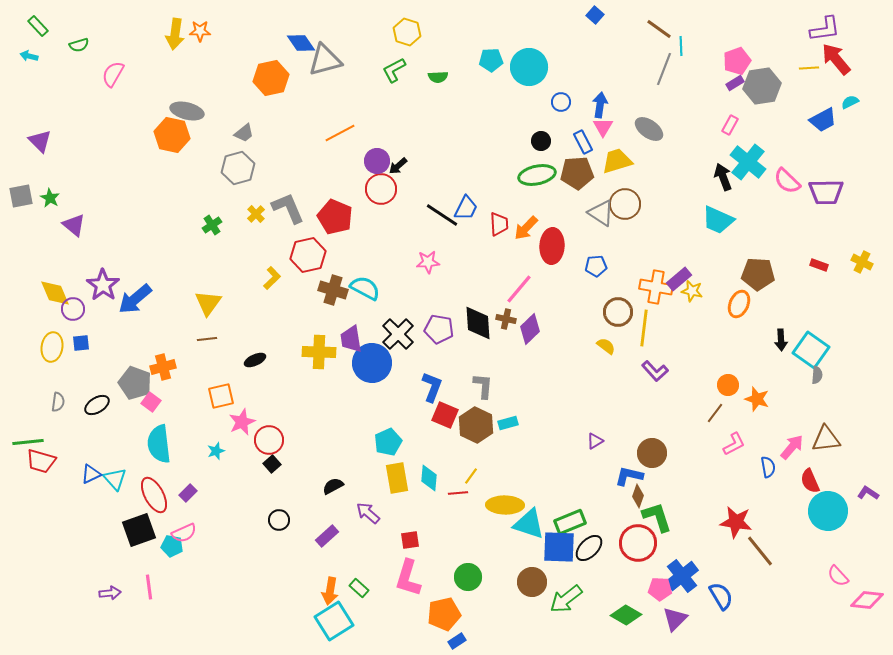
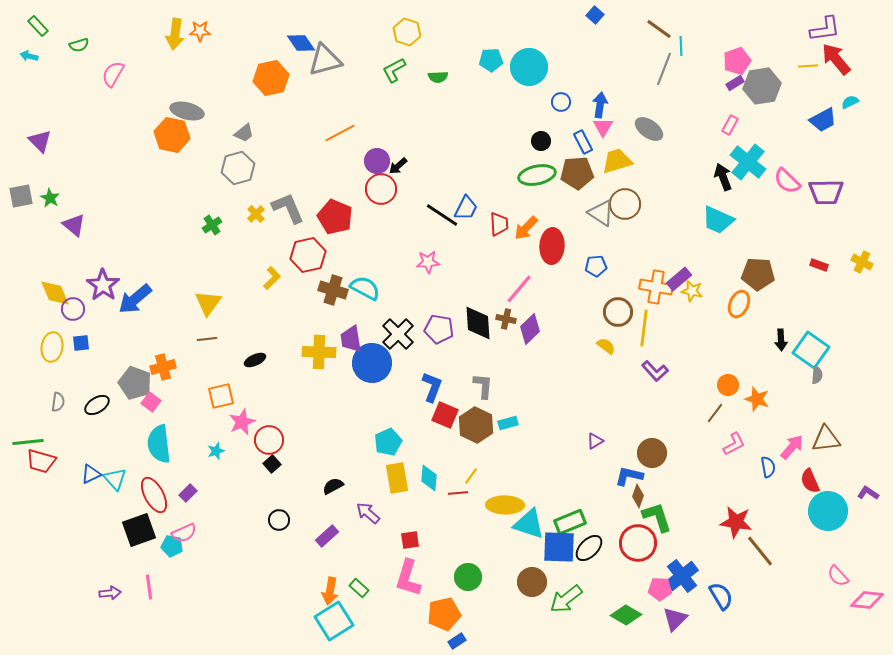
yellow line at (809, 68): moved 1 px left, 2 px up
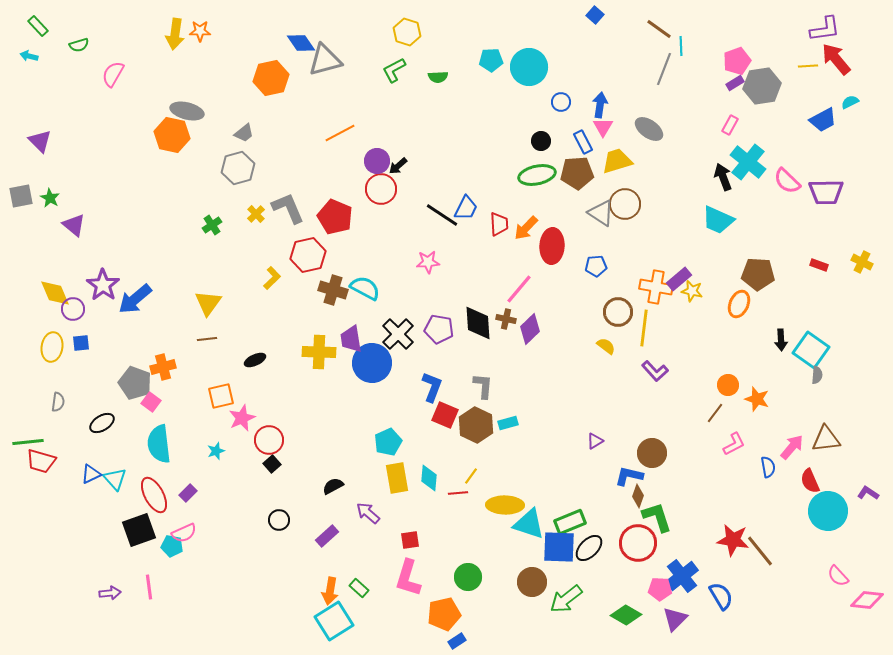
black ellipse at (97, 405): moved 5 px right, 18 px down
pink star at (242, 422): moved 4 px up
red star at (736, 522): moved 3 px left, 18 px down
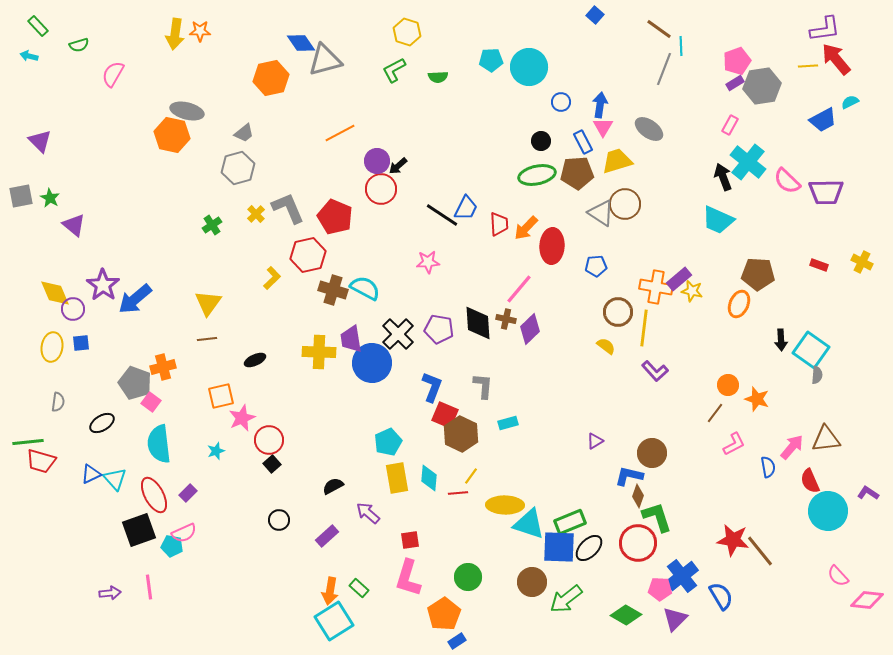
brown hexagon at (476, 425): moved 15 px left, 9 px down
orange pentagon at (444, 614): rotated 20 degrees counterclockwise
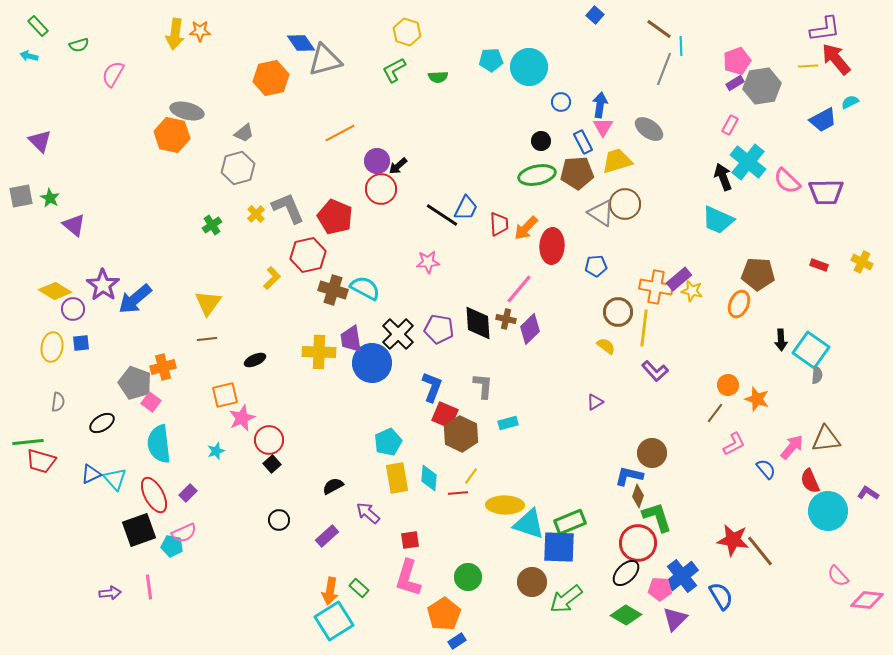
yellow diamond at (55, 293): moved 2 px up; rotated 36 degrees counterclockwise
orange square at (221, 396): moved 4 px right, 1 px up
purple triangle at (595, 441): moved 39 px up
blue semicircle at (768, 467): moved 2 px left, 2 px down; rotated 30 degrees counterclockwise
black ellipse at (589, 548): moved 37 px right, 25 px down
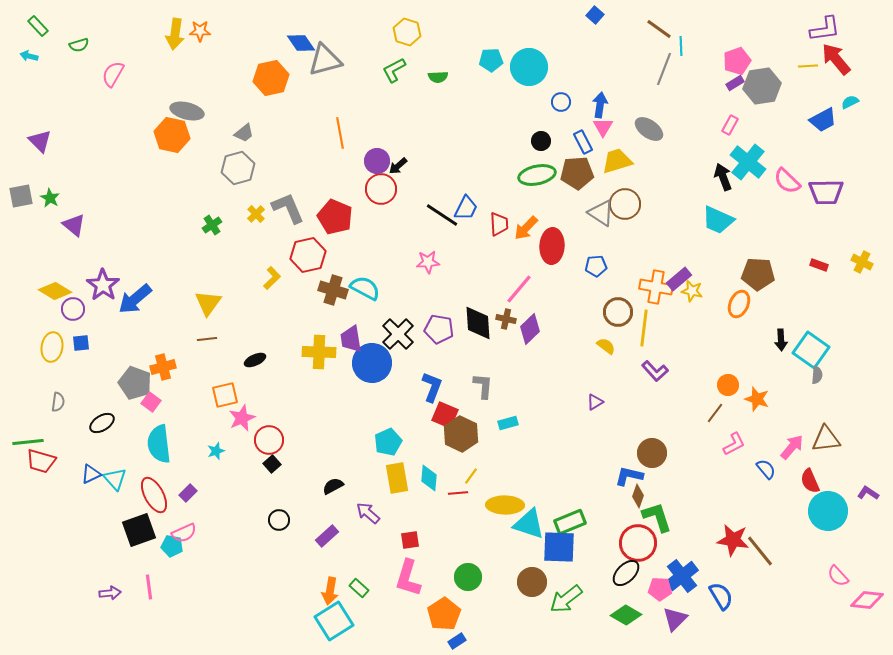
orange line at (340, 133): rotated 72 degrees counterclockwise
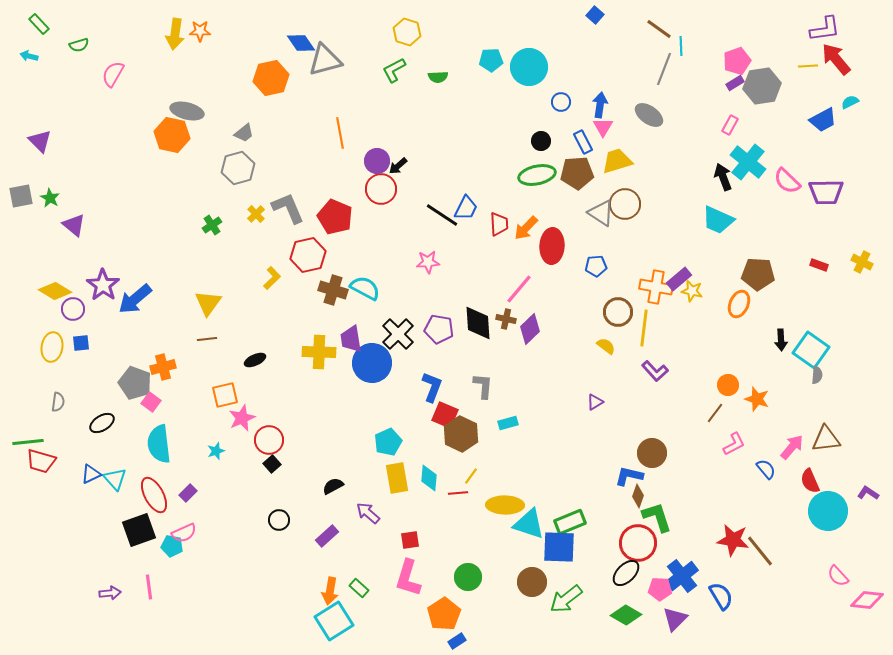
green rectangle at (38, 26): moved 1 px right, 2 px up
gray ellipse at (649, 129): moved 14 px up
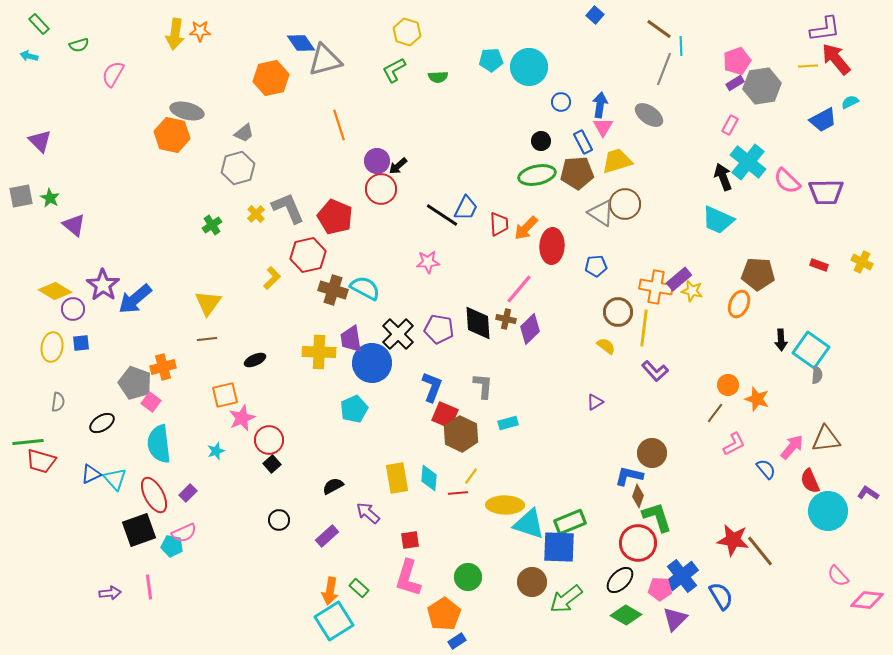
orange line at (340, 133): moved 1 px left, 8 px up; rotated 8 degrees counterclockwise
cyan pentagon at (388, 442): moved 34 px left, 33 px up
black ellipse at (626, 573): moved 6 px left, 7 px down
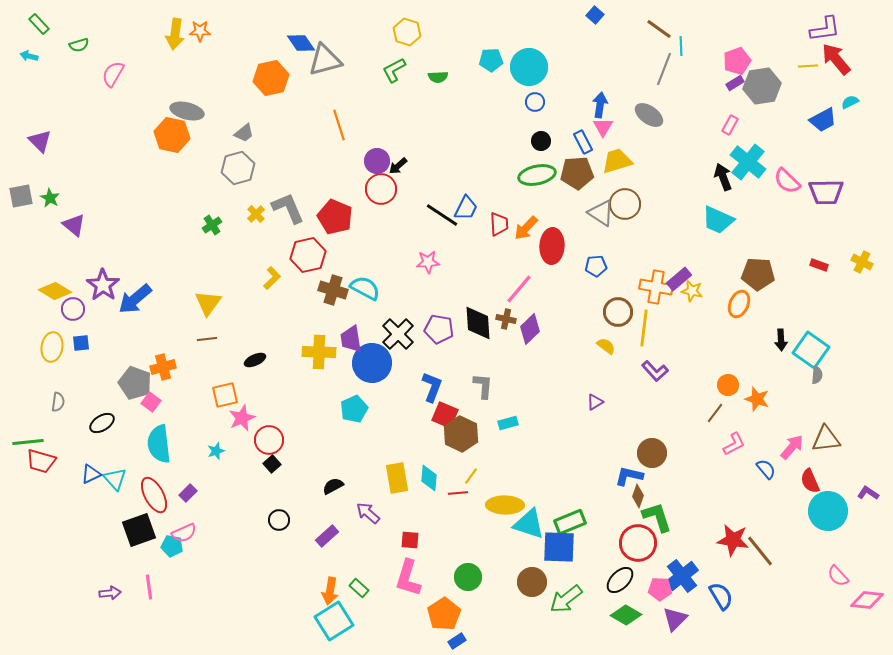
blue circle at (561, 102): moved 26 px left
red square at (410, 540): rotated 12 degrees clockwise
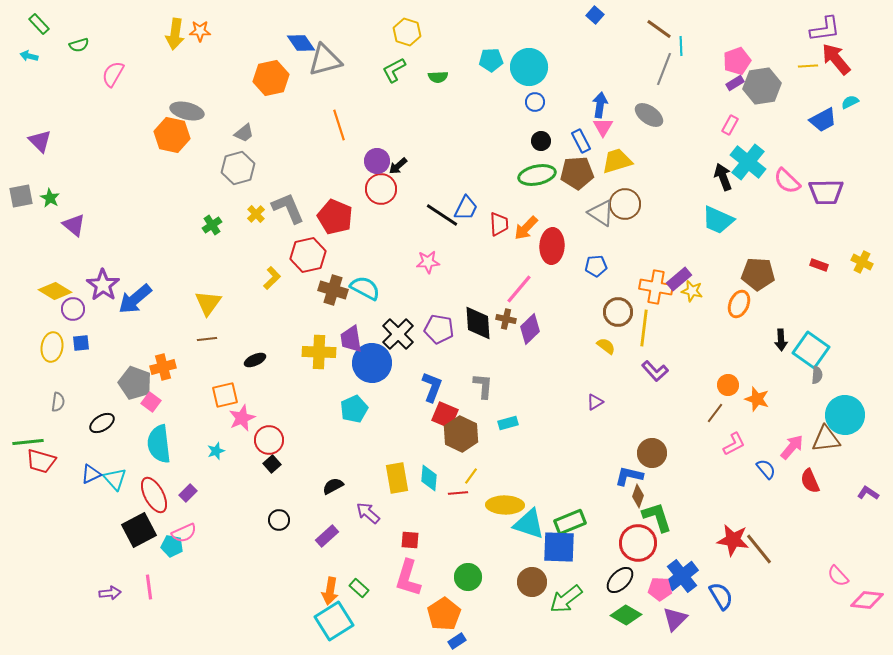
blue rectangle at (583, 142): moved 2 px left, 1 px up
cyan circle at (828, 511): moved 17 px right, 96 px up
black square at (139, 530): rotated 8 degrees counterclockwise
brown line at (760, 551): moved 1 px left, 2 px up
